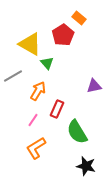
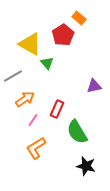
orange arrow: moved 13 px left, 8 px down; rotated 24 degrees clockwise
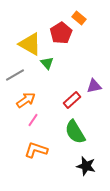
red pentagon: moved 2 px left, 2 px up
gray line: moved 2 px right, 1 px up
orange arrow: moved 1 px right, 1 px down
red rectangle: moved 15 px right, 9 px up; rotated 24 degrees clockwise
green semicircle: moved 2 px left
orange L-shape: moved 2 px down; rotated 50 degrees clockwise
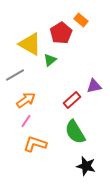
orange rectangle: moved 2 px right, 2 px down
green triangle: moved 3 px right, 3 px up; rotated 32 degrees clockwise
pink line: moved 7 px left, 1 px down
orange L-shape: moved 1 px left, 6 px up
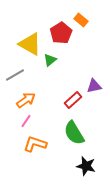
red rectangle: moved 1 px right
green semicircle: moved 1 px left, 1 px down
